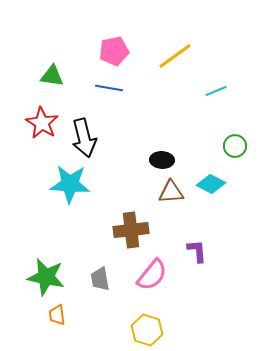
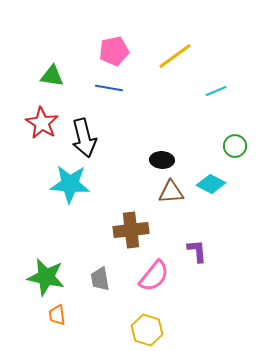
pink semicircle: moved 2 px right, 1 px down
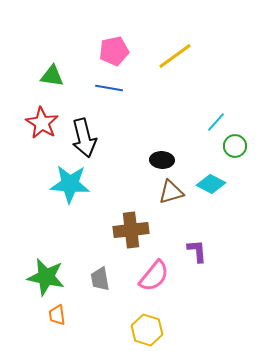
cyan line: moved 31 px down; rotated 25 degrees counterclockwise
brown triangle: rotated 12 degrees counterclockwise
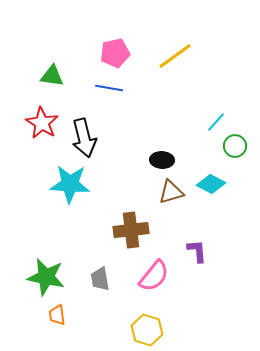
pink pentagon: moved 1 px right, 2 px down
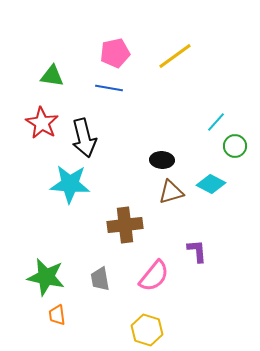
brown cross: moved 6 px left, 5 px up
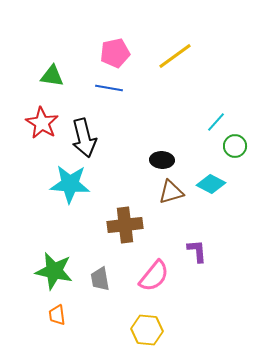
green star: moved 8 px right, 6 px up
yellow hexagon: rotated 12 degrees counterclockwise
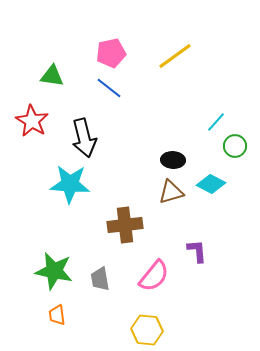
pink pentagon: moved 4 px left
blue line: rotated 28 degrees clockwise
red star: moved 10 px left, 2 px up
black ellipse: moved 11 px right
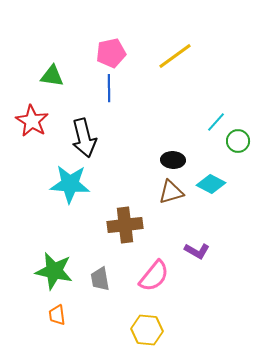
blue line: rotated 52 degrees clockwise
green circle: moved 3 px right, 5 px up
purple L-shape: rotated 125 degrees clockwise
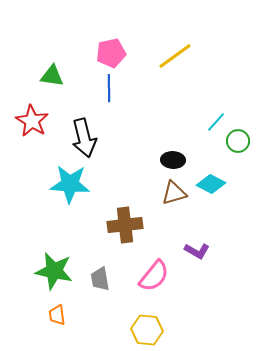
brown triangle: moved 3 px right, 1 px down
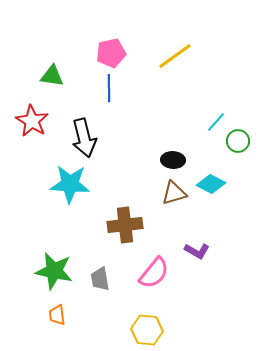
pink semicircle: moved 3 px up
